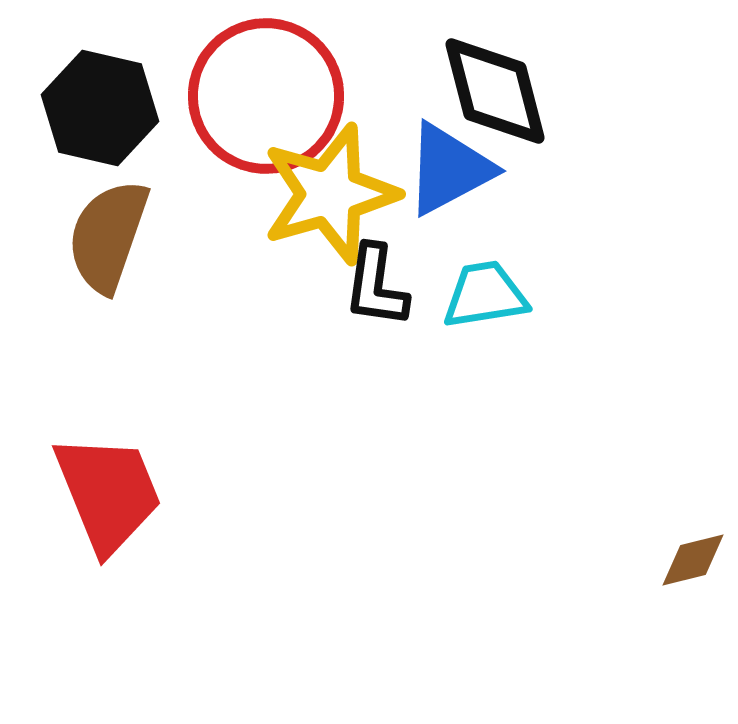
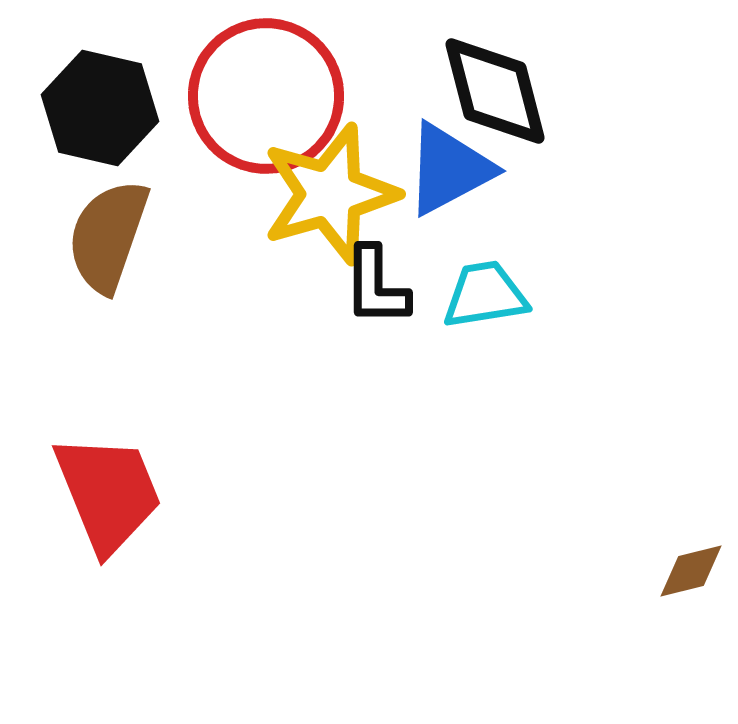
black L-shape: rotated 8 degrees counterclockwise
brown diamond: moved 2 px left, 11 px down
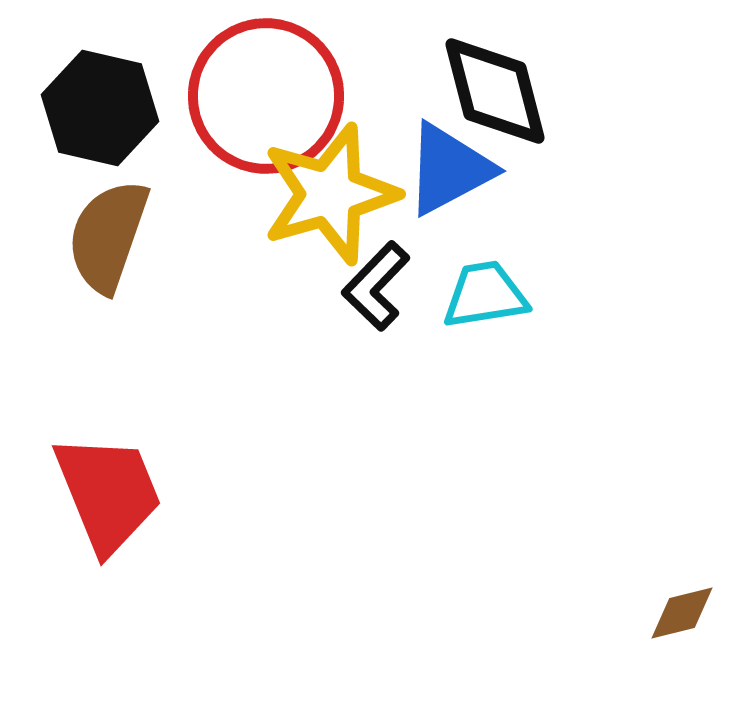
black L-shape: rotated 44 degrees clockwise
brown diamond: moved 9 px left, 42 px down
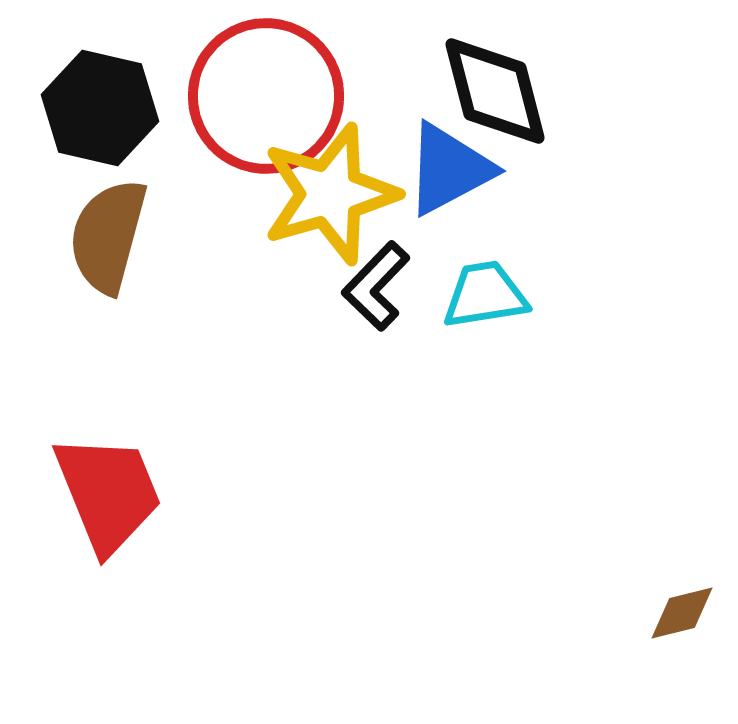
brown semicircle: rotated 4 degrees counterclockwise
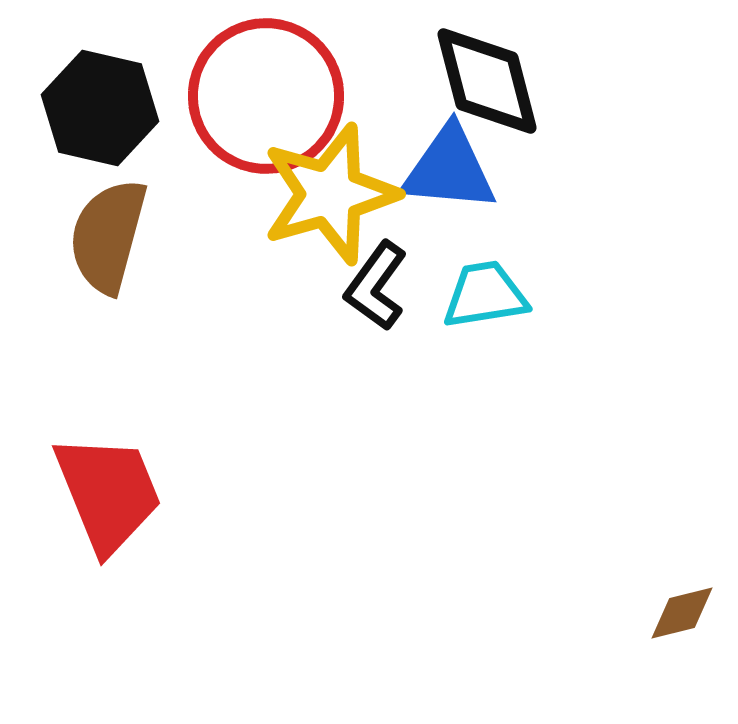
black diamond: moved 8 px left, 10 px up
blue triangle: rotated 33 degrees clockwise
black L-shape: rotated 8 degrees counterclockwise
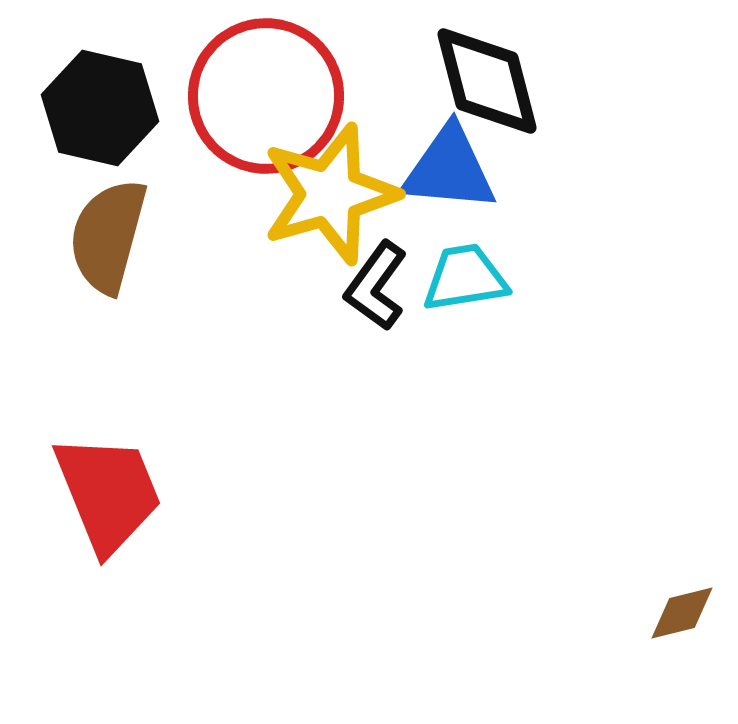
cyan trapezoid: moved 20 px left, 17 px up
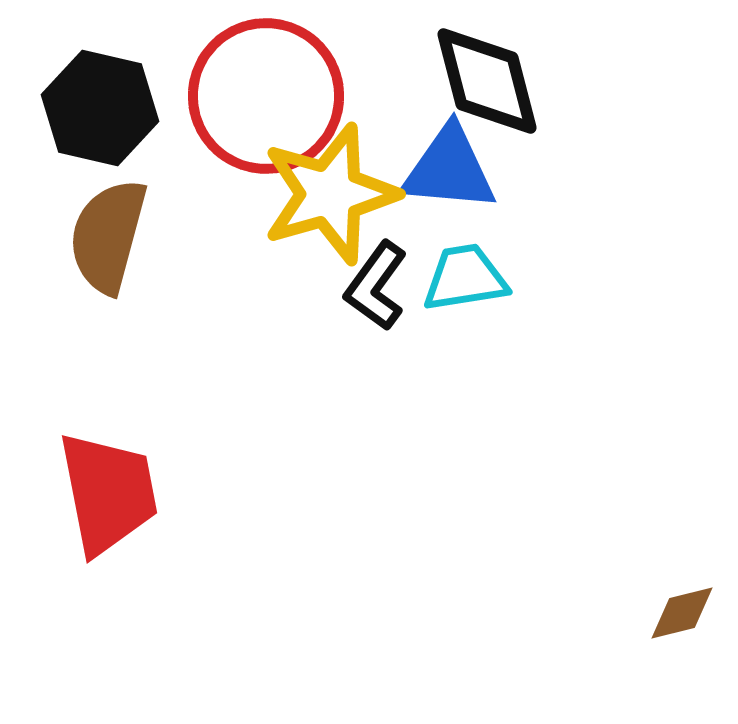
red trapezoid: rotated 11 degrees clockwise
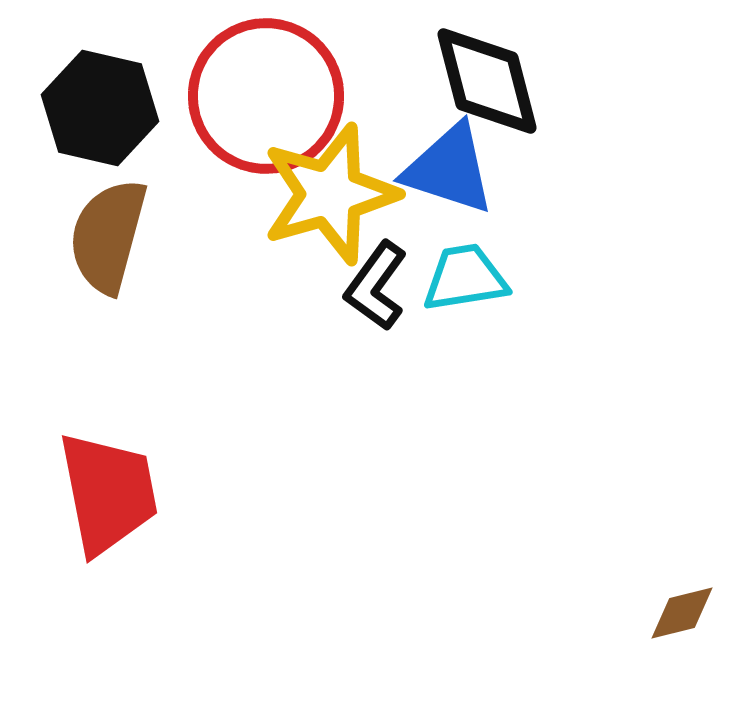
blue triangle: rotated 13 degrees clockwise
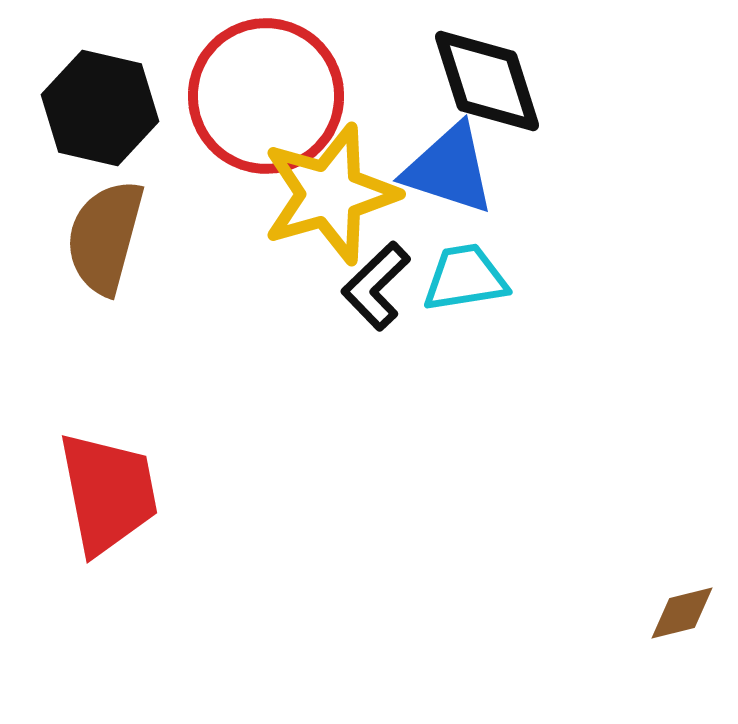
black diamond: rotated 3 degrees counterclockwise
brown semicircle: moved 3 px left, 1 px down
black L-shape: rotated 10 degrees clockwise
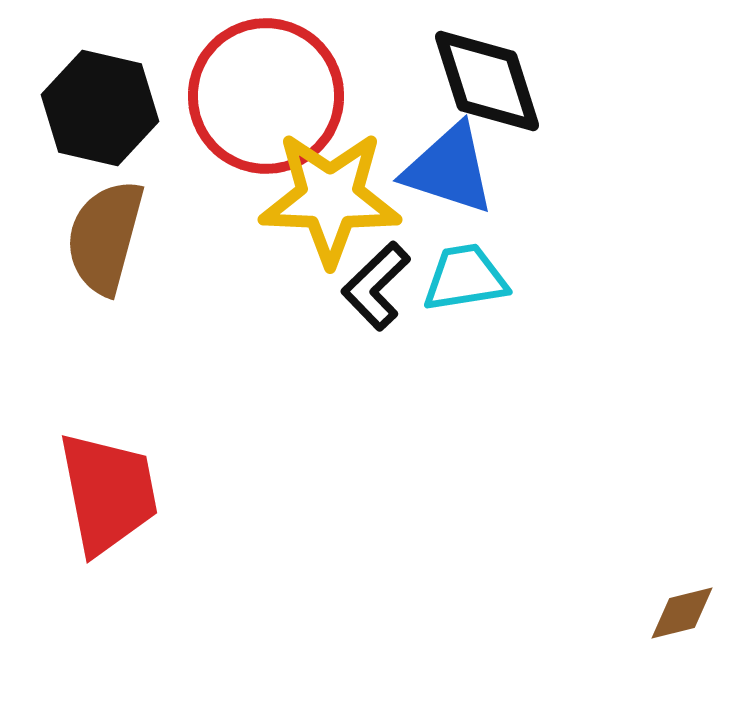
yellow star: moved 4 px down; rotated 18 degrees clockwise
